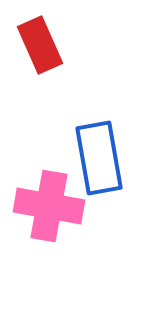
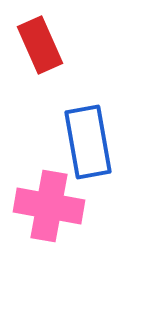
blue rectangle: moved 11 px left, 16 px up
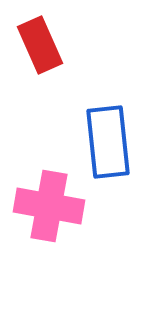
blue rectangle: moved 20 px right; rotated 4 degrees clockwise
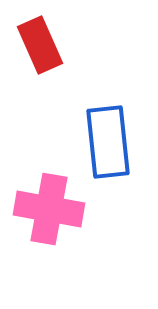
pink cross: moved 3 px down
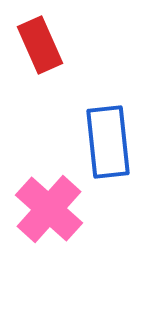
pink cross: rotated 32 degrees clockwise
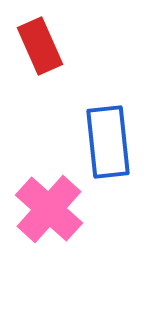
red rectangle: moved 1 px down
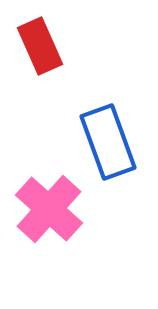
blue rectangle: rotated 14 degrees counterclockwise
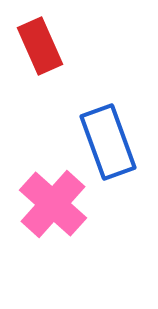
pink cross: moved 4 px right, 5 px up
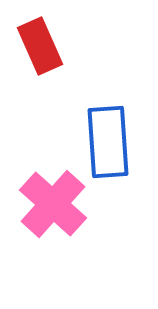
blue rectangle: rotated 16 degrees clockwise
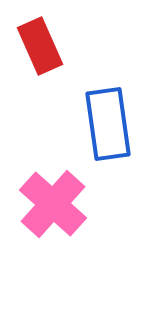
blue rectangle: moved 18 px up; rotated 4 degrees counterclockwise
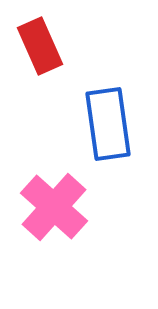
pink cross: moved 1 px right, 3 px down
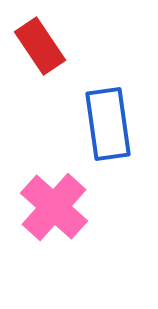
red rectangle: rotated 10 degrees counterclockwise
